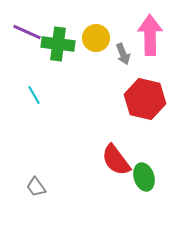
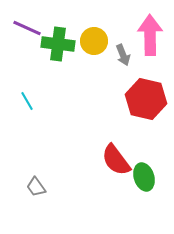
purple line: moved 4 px up
yellow circle: moved 2 px left, 3 px down
gray arrow: moved 1 px down
cyan line: moved 7 px left, 6 px down
red hexagon: moved 1 px right
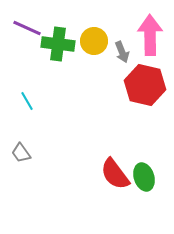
gray arrow: moved 1 px left, 3 px up
red hexagon: moved 1 px left, 14 px up
red semicircle: moved 1 px left, 14 px down
gray trapezoid: moved 15 px left, 34 px up
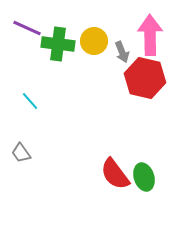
red hexagon: moved 7 px up
cyan line: moved 3 px right; rotated 12 degrees counterclockwise
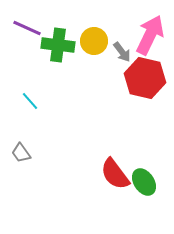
pink arrow: rotated 27 degrees clockwise
green cross: moved 1 px down
gray arrow: rotated 15 degrees counterclockwise
green ellipse: moved 5 px down; rotated 16 degrees counterclockwise
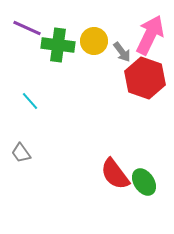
red hexagon: rotated 6 degrees clockwise
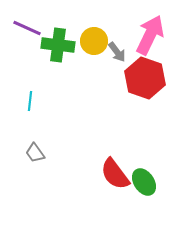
gray arrow: moved 5 px left
cyan line: rotated 48 degrees clockwise
gray trapezoid: moved 14 px right
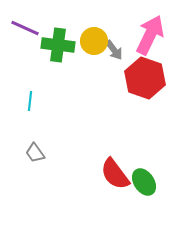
purple line: moved 2 px left
gray arrow: moved 3 px left, 2 px up
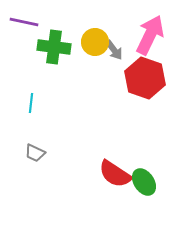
purple line: moved 1 px left, 6 px up; rotated 12 degrees counterclockwise
yellow circle: moved 1 px right, 1 px down
green cross: moved 4 px left, 2 px down
cyan line: moved 1 px right, 2 px down
gray trapezoid: rotated 30 degrees counterclockwise
red semicircle: rotated 20 degrees counterclockwise
